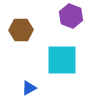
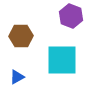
brown hexagon: moved 6 px down
blue triangle: moved 12 px left, 11 px up
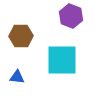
blue triangle: rotated 35 degrees clockwise
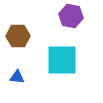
purple hexagon: rotated 10 degrees counterclockwise
brown hexagon: moved 3 px left
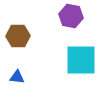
cyan square: moved 19 px right
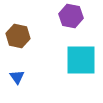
brown hexagon: rotated 15 degrees clockwise
blue triangle: rotated 49 degrees clockwise
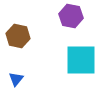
blue triangle: moved 1 px left, 2 px down; rotated 14 degrees clockwise
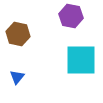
brown hexagon: moved 2 px up
blue triangle: moved 1 px right, 2 px up
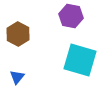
brown hexagon: rotated 15 degrees clockwise
cyan square: moved 1 px left; rotated 16 degrees clockwise
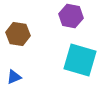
brown hexagon: rotated 20 degrees counterclockwise
blue triangle: moved 3 px left; rotated 28 degrees clockwise
